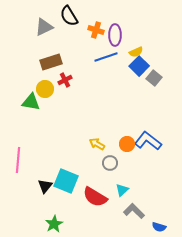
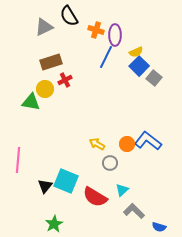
blue line: rotated 45 degrees counterclockwise
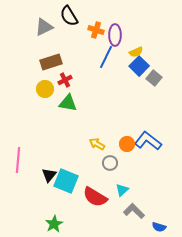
green triangle: moved 37 px right, 1 px down
black triangle: moved 4 px right, 11 px up
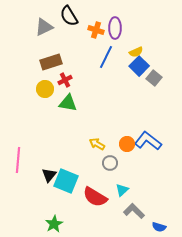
purple ellipse: moved 7 px up
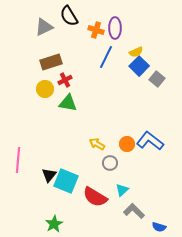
gray square: moved 3 px right, 1 px down
blue L-shape: moved 2 px right
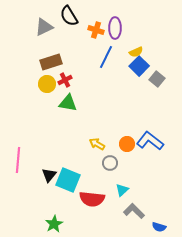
yellow circle: moved 2 px right, 5 px up
cyan square: moved 2 px right, 1 px up
red semicircle: moved 3 px left, 2 px down; rotated 25 degrees counterclockwise
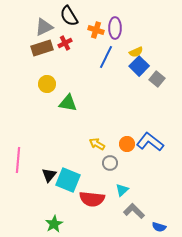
brown rectangle: moved 9 px left, 14 px up
red cross: moved 37 px up
blue L-shape: moved 1 px down
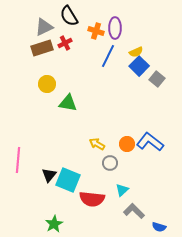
orange cross: moved 1 px down
blue line: moved 2 px right, 1 px up
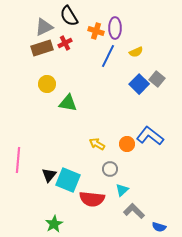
blue square: moved 18 px down
blue L-shape: moved 6 px up
gray circle: moved 6 px down
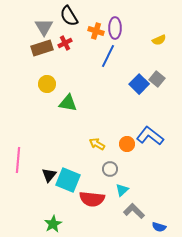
gray triangle: rotated 36 degrees counterclockwise
yellow semicircle: moved 23 px right, 12 px up
green star: moved 1 px left
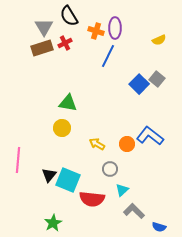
yellow circle: moved 15 px right, 44 px down
green star: moved 1 px up
